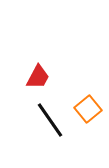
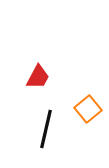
black line: moved 4 px left, 9 px down; rotated 48 degrees clockwise
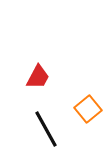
black line: rotated 42 degrees counterclockwise
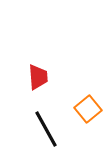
red trapezoid: rotated 32 degrees counterclockwise
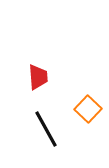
orange square: rotated 8 degrees counterclockwise
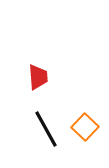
orange square: moved 3 px left, 18 px down
